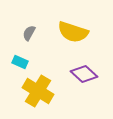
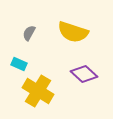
cyan rectangle: moved 1 px left, 2 px down
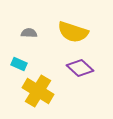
gray semicircle: rotated 63 degrees clockwise
purple diamond: moved 4 px left, 6 px up
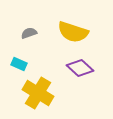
gray semicircle: rotated 21 degrees counterclockwise
yellow cross: moved 2 px down
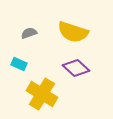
purple diamond: moved 4 px left
yellow cross: moved 4 px right, 1 px down
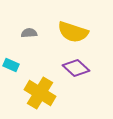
gray semicircle: rotated 14 degrees clockwise
cyan rectangle: moved 8 px left, 1 px down
yellow cross: moved 2 px left, 1 px up
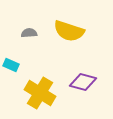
yellow semicircle: moved 4 px left, 1 px up
purple diamond: moved 7 px right, 14 px down; rotated 28 degrees counterclockwise
